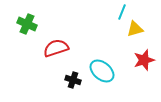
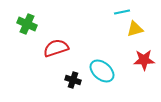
cyan line: rotated 56 degrees clockwise
red star: rotated 15 degrees clockwise
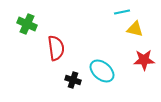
yellow triangle: rotated 30 degrees clockwise
red semicircle: rotated 100 degrees clockwise
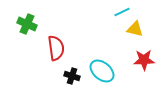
cyan line: rotated 14 degrees counterclockwise
black cross: moved 1 px left, 4 px up
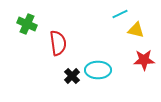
cyan line: moved 2 px left, 2 px down
yellow triangle: moved 1 px right, 1 px down
red semicircle: moved 2 px right, 5 px up
cyan ellipse: moved 4 px left, 1 px up; rotated 40 degrees counterclockwise
black cross: rotated 28 degrees clockwise
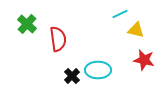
green cross: rotated 18 degrees clockwise
red semicircle: moved 4 px up
red star: rotated 15 degrees clockwise
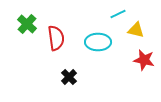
cyan line: moved 2 px left
red semicircle: moved 2 px left, 1 px up
cyan ellipse: moved 28 px up
black cross: moved 3 px left, 1 px down
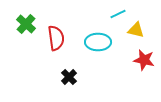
green cross: moved 1 px left
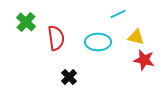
green cross: moved 2 px up
yellow triangle: moved 7 px down
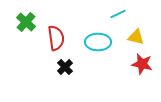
red star: moved 2 px left, 4 px down
black cross: moved 4 px left, 10 px up
